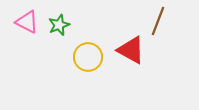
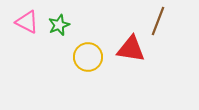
red triangle: moved 1 px up; rotated 20 degrees counterclockwise
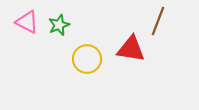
yellow circle: moved 1 px left, 2 px down
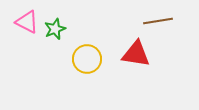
brown line: rotated 60 degrees clockwise
green star: moved 4 px left, 4 px down
red triangle: moved 5 px right, 5 px down
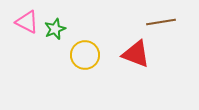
brown line: moved 3 px right, 1 px down
red triangle: rotated 12 degrees clockwise
yellow circle: moved 2 px left, 4 px up
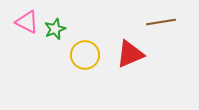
red triangle: moved 6 px left; rotated 44 degrees counterclockwise
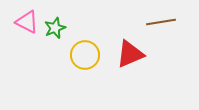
green star: moved 1 px up
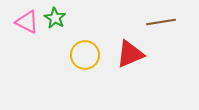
green star: moved 10 px up; rotated 20 degrees counterclockwise
